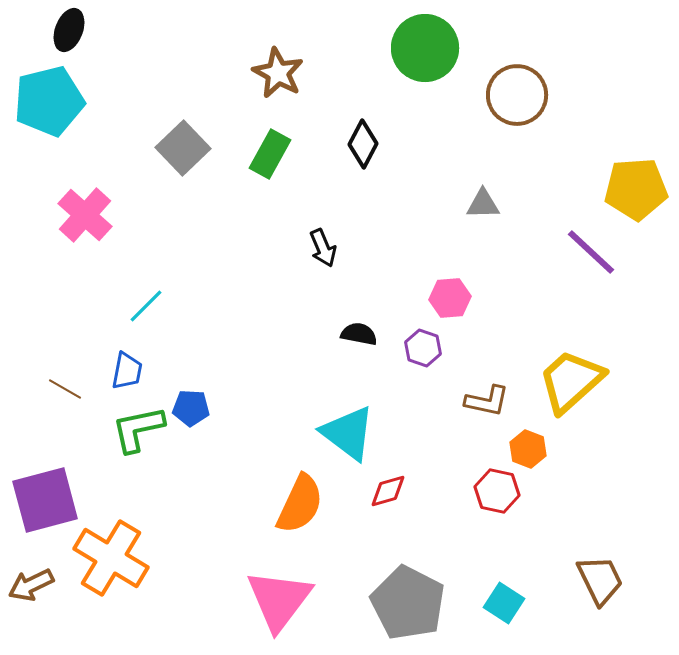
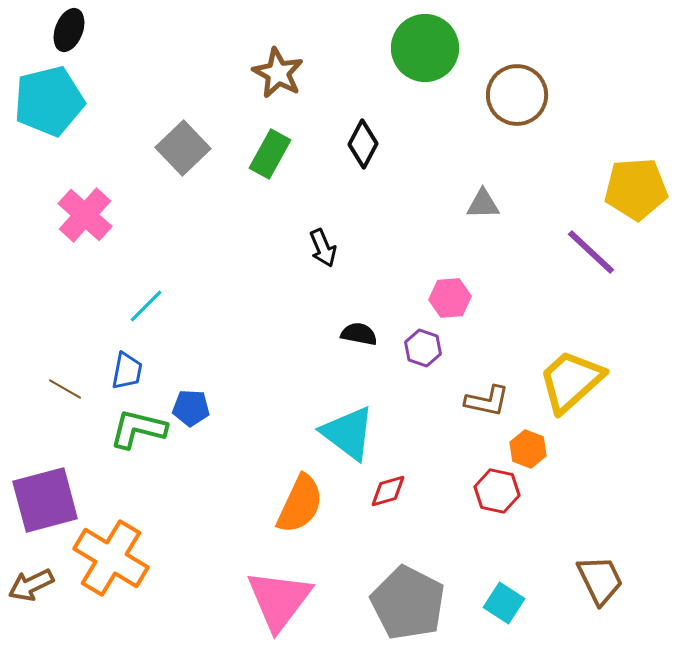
green L-shape: rotated 26 degrees clockwise
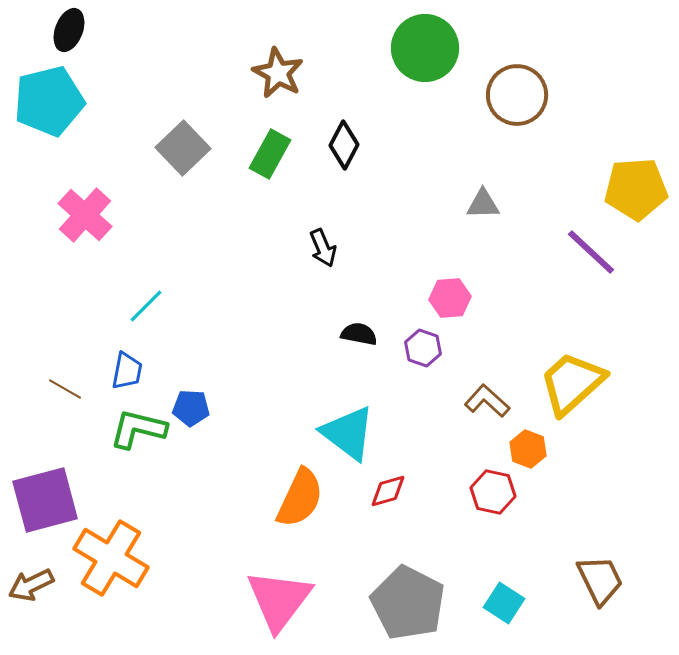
black diamond: moved 19 px left, 1 px down
yellow trapezoid: moved 1 px right, 2 px down
brown L-shape: rotated 150 degrees counterclockwise
red hexagon: moved 4 px left, 1 px down
orange semicircle: moved 6 px up
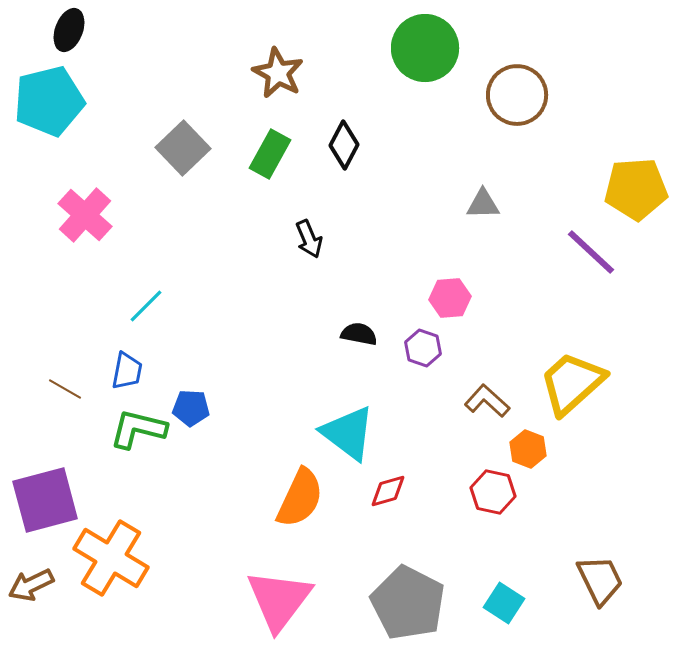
black arrow: moved 14 px left, 9 px up
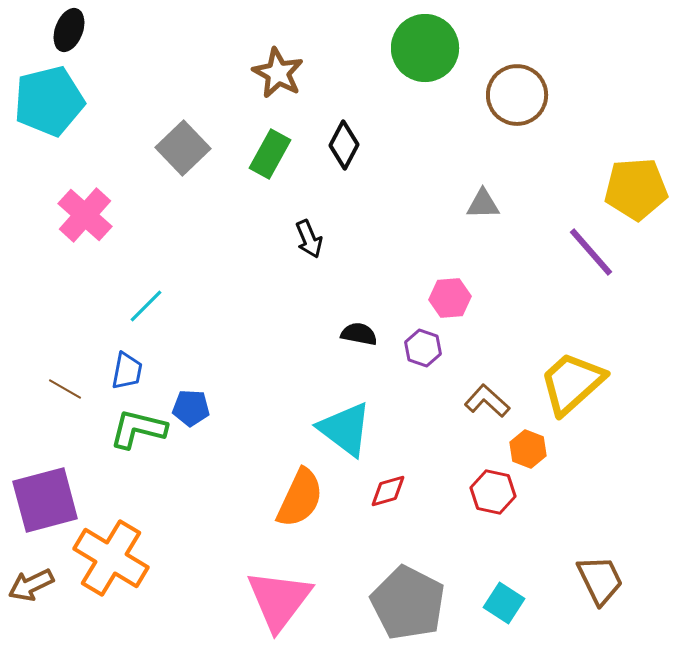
purple line: rotated 6 degrees clockwise
cyan triangle: moved 3 px left, 4 px up
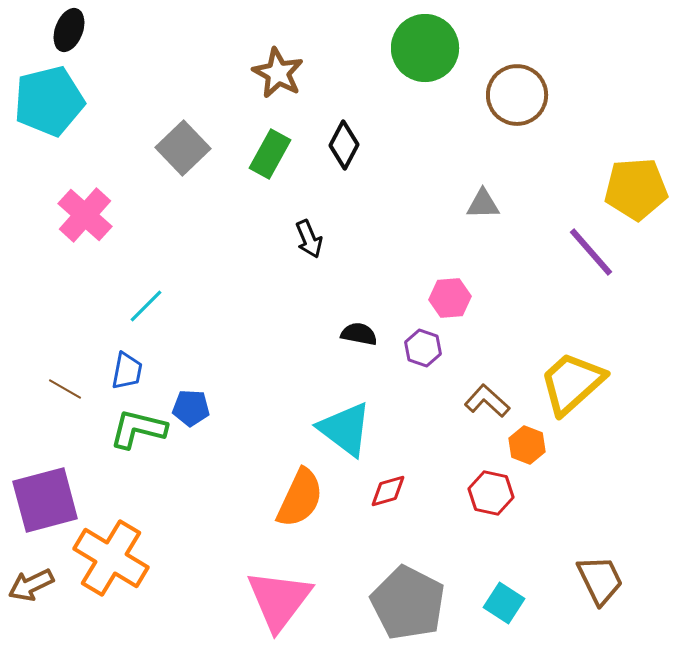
orange hexagon: moved 1 px left, 4 px up
red hexagon: moved 2 px left, 1 px down
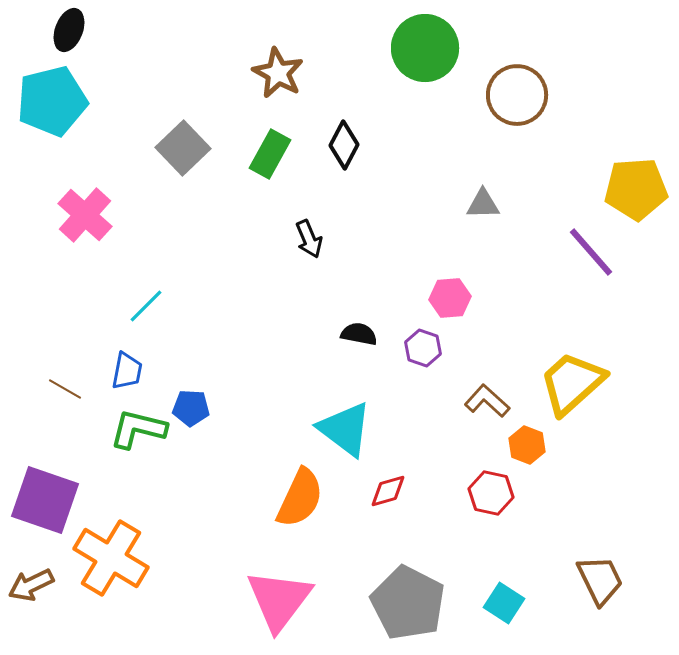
cyan pentagon: moved 3 px right
purple square: rotated 34 degrees clockwise
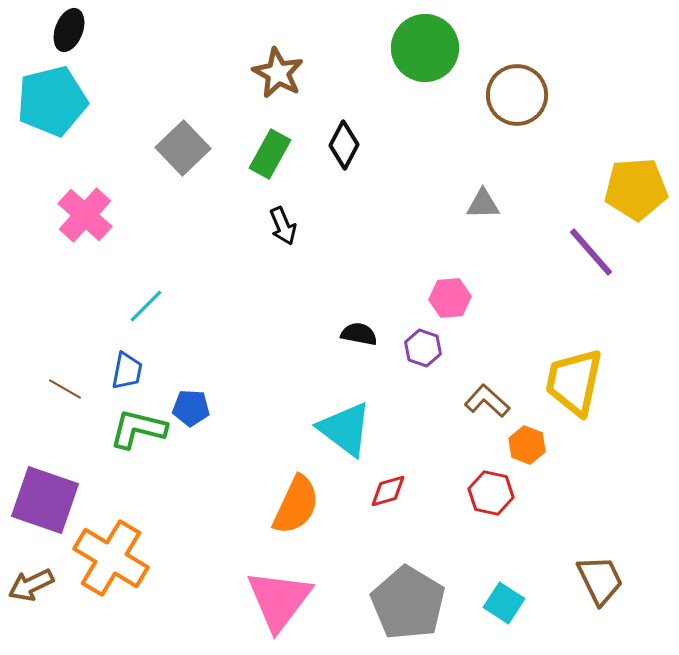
black arrow: moved 26 px left, 13 px up
yellow trapezoid: moved 2 px right, 1 px up; rotated 36 degrees counterclockwise
orange semicircle: moved 4 px left, 7 px down
gray pentagon: rotated 4 degrees clockwise
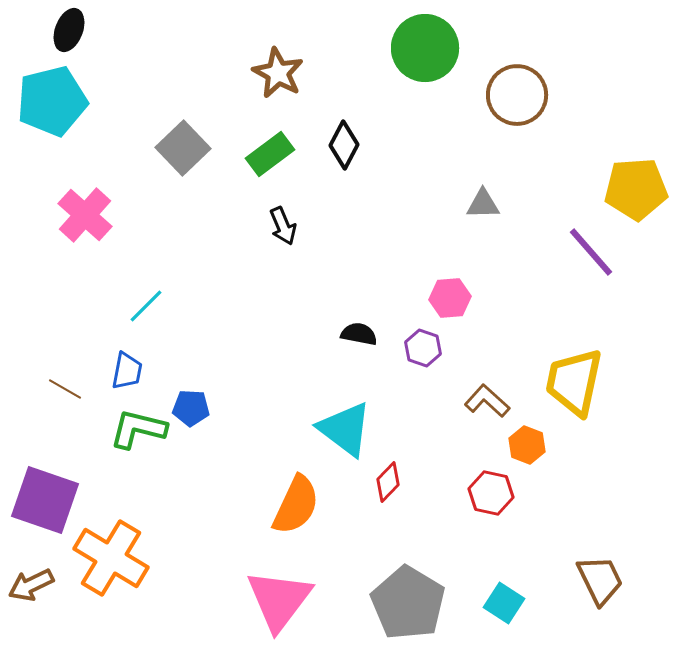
green rectangle: rotated 24 degrees clockwise
red diamond: moved 9 px up; rotated 30 degrees counterclockwise
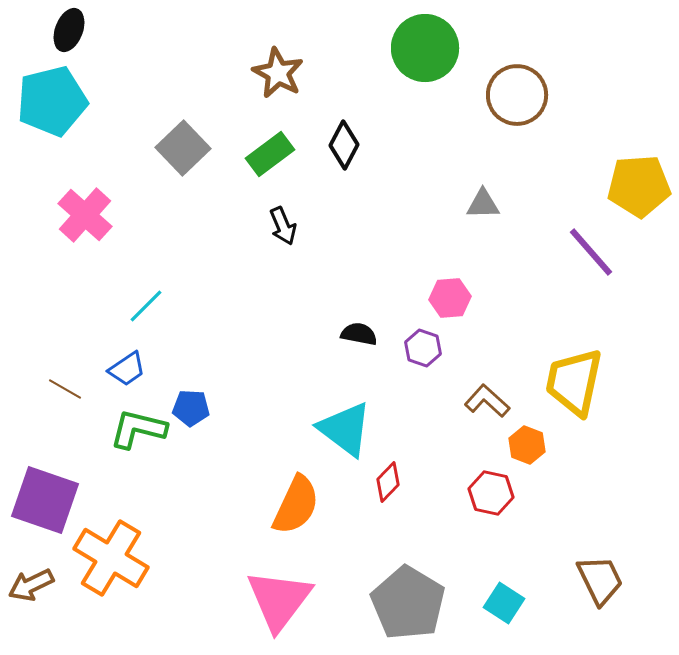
yellow pentagon: moved 3 px right, 3 px up
blue trapezoid: moved 2 px up; rotated 45 degrees clockwise
